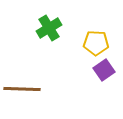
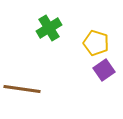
yellow pentagon: rotated 15 degrees clockwise
brown line: rotated 6 degrees clockwise
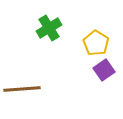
yellow pentagon: rotated 15 degrees clockwise
brown line: rotated 12 degrees counterclockwise
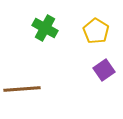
green cross: moved 4 px left; rotated 30 degrees counterclockwise
yellow pentagon: moved 12 px up
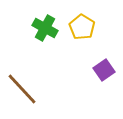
yellow pentagon: moved 14 px left, 4 px up
brown line: rotated 51 degrees clockwise
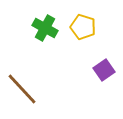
yellow pentagon: moved 1 px right; rotated 15 degrees counterclockwise
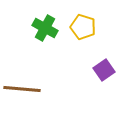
brown line: rotated 42 degrees counterclockwise
